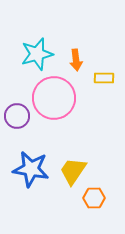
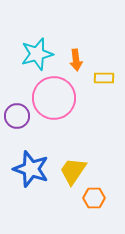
blue star: rotated 9 degrees clockwise
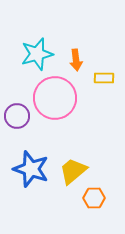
pink circle: moved 1 px right
yellow trapezoid: rotated 16 degrees clockwise
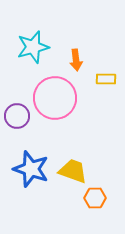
cyan star: moved 4 px left, 7 px up
yellow rectangle: moved 2 px right, 1 px down
yellow trapezoid: rotated 60 degrees clockwise
orange hexagon: moved 1 px right
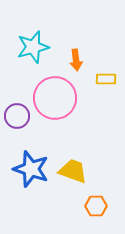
orange hexagon: moved 1 px right, 8 px down
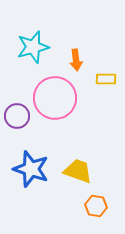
yellow trapezoid: moved 5 px right
orange hexagon: rotated 10 degrees clockwise
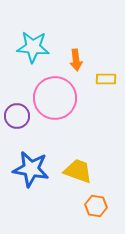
cyan star: rotated 20 degrees clockwise
blue star: rotated 9 degrees counterclockwise
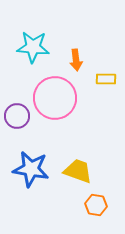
orange hexagon: moved 1 px up
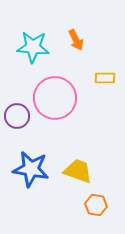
orange arrow: moved 20 px up; rotated 20 degrees counterclockwise
yellow rectangle: moved 1 px left, 1 px up
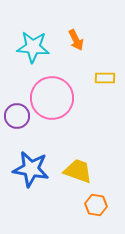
pink circle: moved 3 px left
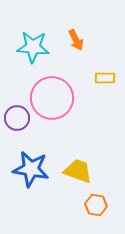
purple circle: moved 2 px down
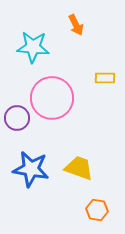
orange arrow: moved 15 px up
yellow trapezoid: moved 1 px right, 3 px up
orange hexagon: moved 1 px right, 5 px down
